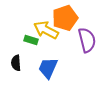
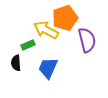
green rectangle: moved 3 px left, 5 px down; rotated 40 degrees counterclockwise
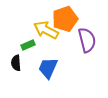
orange pentagon: moved 1 px down
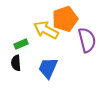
green rectangle: moved 7 px left, 1 px up
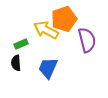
orange pentagon: moved 1 px left
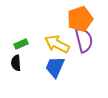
orange pentagon: moved 16 px right
yellow arrow: moved 11 px right, 14 px down
purple semicircle: moved 3 px left
blue trapezoid: moved 7 px right, 1 px up
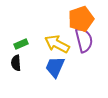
orange pentagon: moved 1 px right
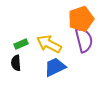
yellow arrow: moved 8 px left
blue trapezoid: rotated 40 degrees clockwise
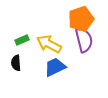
green rectangle: moved 1 px right, 4 px up
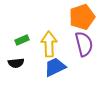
orange pentagon: moved 1 px right, 2 px up
purple semicircle: moved 4 px down
yellow arrow: rotated 60 degrees clockwise
black semicircle: rotated 91 degrees counterclockwise
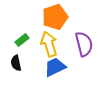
orange pentagon: moved 27 px left
green rectangle: rotated 16 degrees counterclockwise
yellow arrow: rotated 15 degrees counterclockwise
black semicircle: rotated 84 degrees clockwise
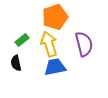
blue trapezoid: rotated 15 degrees clockwise
